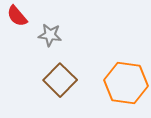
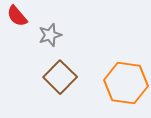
gray star: rotated 25 degrees counterclockwise
brown square: moved 3 px up
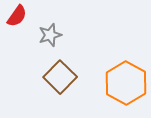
red semicircle: rotated 105 degrees counterclockwise
orange hexagon: rotated 21 degrees clockwise
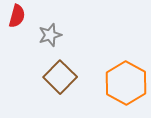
red semicircle: rotated 20 degrees counterclockwise
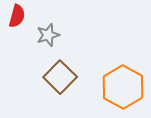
gray star: moved 2 px left
orange hexagon: moved 3 px left, 4 px down
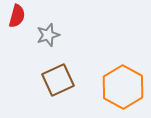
brown square: moved 2 px left, 3 px down; rotated 20 degrees clockwise
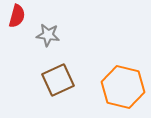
gray star: rotated 25 degrees clockwise
orange hexagon: rotated 15 degrees counterclockwise
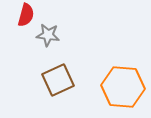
red semicircle: moved 9 px right, 1 px up
orange hexagon: rotated 9 degrees counterclockwise
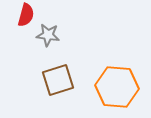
brown square: rotated 8 degrees clockwise
orange hexagon: moved 6 px left
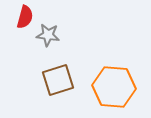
red semicircle: moved 1 px left, 2 px down
orange hexagon: moved 3 px left
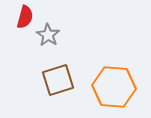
gray star: rotated 25 degrees clockwise
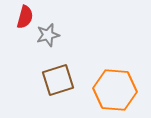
gray star: rotated 25 degrees clockwise
orange hexagon: moved 1 px right, 3 px down
